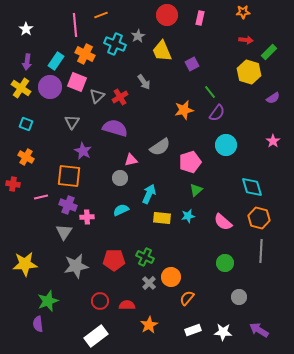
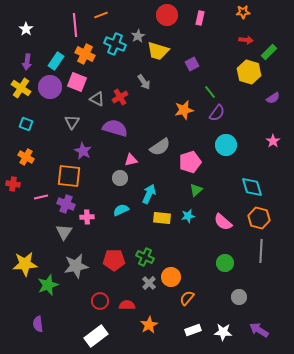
yellow trapezoid at (162, 51): moved 4 px left; rotated 50 degrees counterclockwise
gray triangle at (97, 96): moved 3 px down; rotated 49 degrees counterclockwise
purple cross at (68, 205): moved 2 px left, 1 px up
green star at (48, 301): moved 16 px up
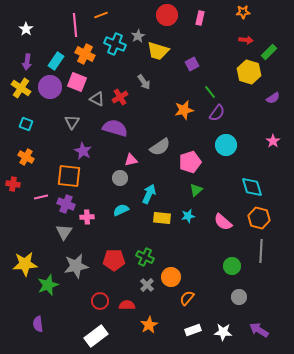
green circle at (225, 263): moved 7 px right, 3 px down
gray cross at (149, 283): moved 2 px left, 2 px down
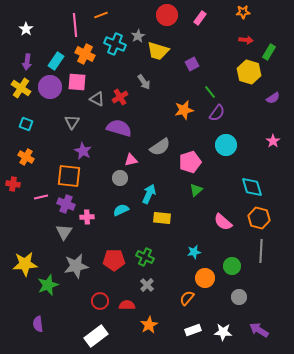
pink rectangle at (200, 18): rotated 24 degrees clockwise
green rectangle at (269, 52): rotated 14 degrees counterclockwise
pink square at (77, 82): rotated 18 degrees counterclockwise
purple semicircle at (115, 128): moved 4 px right
cyan star at (188, 216): moved 6 px right, 36 px down
orange circle at (171, 277): moved 34 px right, 1 px down
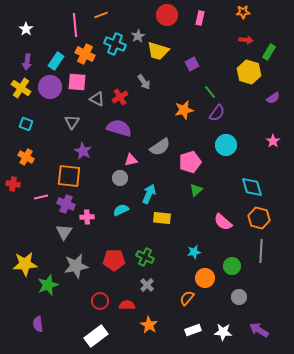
pink rectangle at (200, 18): rotated 24 degrees counterclockwise
orange star at (149, 325): rotated 12 degrees counterclockwise
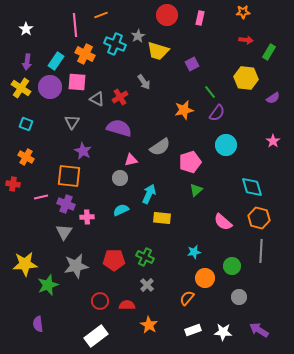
yellow hexagon at (249, 72): moved 3 px left, 6 px down; rotated 10 degrees counterclockwise
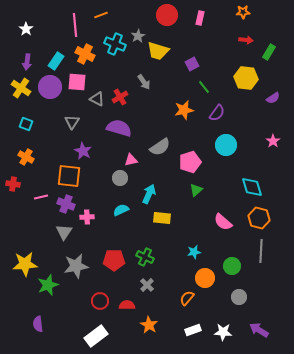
green line at (210, 92): moved 6 px left, 5 px up
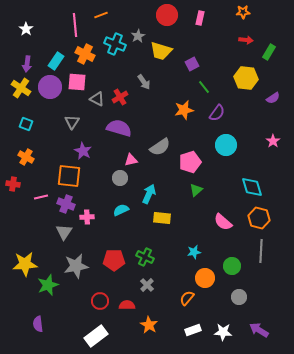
yellow trapezoid at (158, 51): moved 3 px right
purple arrow at (27, 62): moved 2 px down
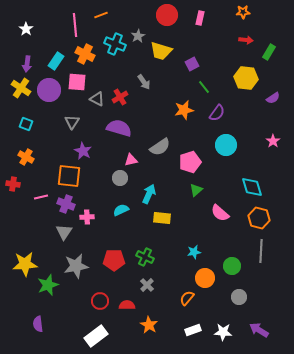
purple circle at (50, 87): moved 1 px left, 3 px down
pink semicircle at (223, 222): moved 3 px left, 9 px up
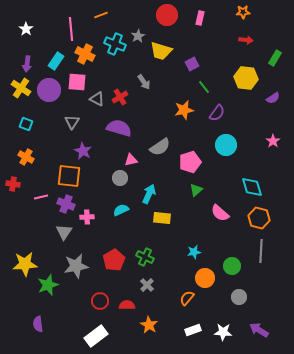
pink line at (75, 25): moved 4 px left, 4 px down
green rectangle at (269, 52): moved 6 px right, 6 px down
red pentagon at (114, 260): rotated 30 degrees counterclockwise
